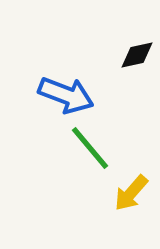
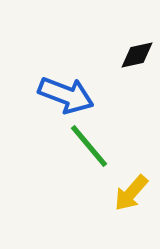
green line: moved 1 px left, 2 px up
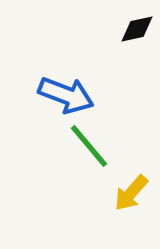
black diamond: moved 26 px up
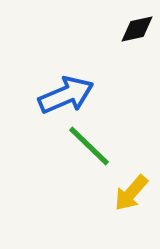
blue arrow: rotated 44 degrees counterclockwise
green line: rotated 6 degrees counterclockwise
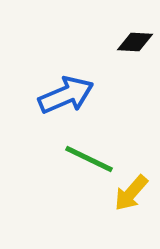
black diamond: moved 2 px left, 13 px down; rotated 15 degrees clockwise
green line: moved 13 px down; rotated 18 degrees counterclockwise
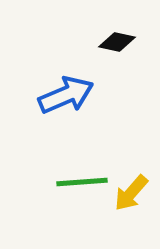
black diamond: moved 18 px left; rotated 9 degrees clockwise
green line: moved 7 px left, 23 px down; rotated 30 degrees counterclockwise
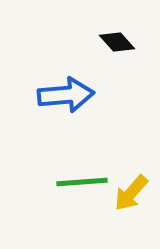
black diamond: rotated 36 degrees clockwise
blue arrow: rotated 18 degrees clockwise
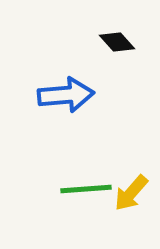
green line: moved 4 px right, 7 px down
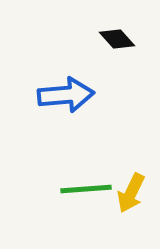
black diamond: moved 3 px up
yellow arrow: rotated 15 degrees counterclockwise
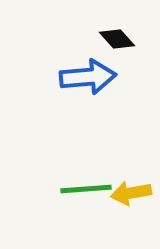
blue arrow: moved 22 px right, 18 px up
yellow arrow: rotated 54 degrees clockwise
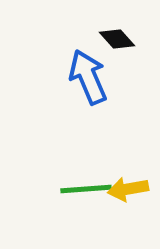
blue arrow: rotated 108 degrees counterclockwise
yellow arrow: moved 3 px left, 4 px up
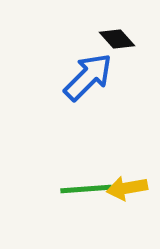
blue arrow: rotated 68 degrees clockwise
yellow arrow: moved 1 px left, 1 px up
